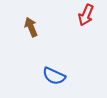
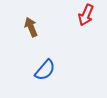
blue semicircle: moved 9 px left, 6 px up; rotated 75 degrees counterclockwise
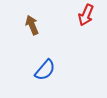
brown arrow: moved 1 px right, 2 px up
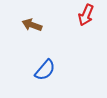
brown arrow: rotated 48 degrees counterclockwise
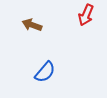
blue semicircle: moved 2 px down
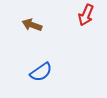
blue semicircle: moved 4 px left; rotated 15 degrees clockwise
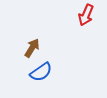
brown arrow: moved 23 px down; rotated 102 degrees clockwise
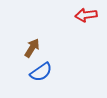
red arrow: rotated 60 degrees clockwise
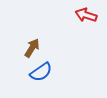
red arrow: rotated 25 degrees clockwise
